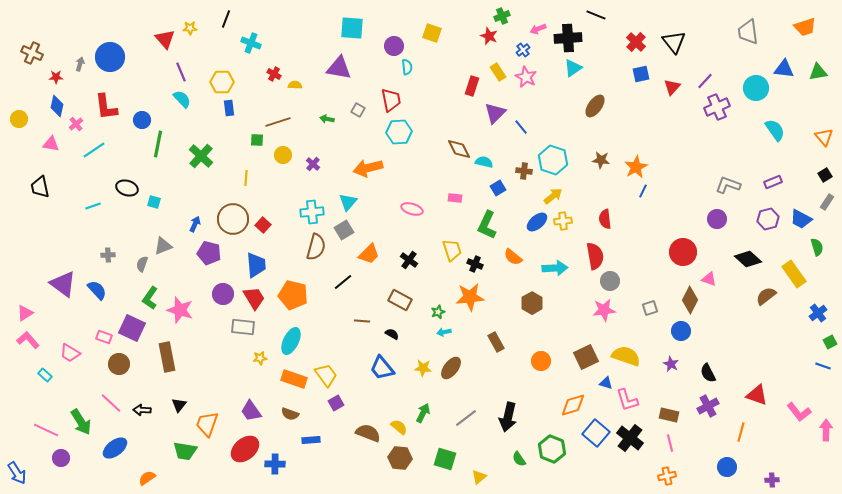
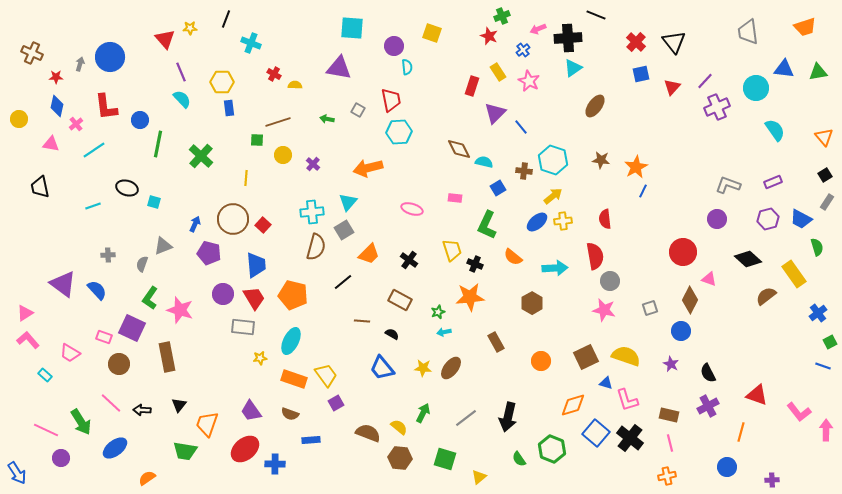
pink star at (526, 77): moved 3 px right, 4 px down
blue circle at (142, 120): moved 2 px left
pink star at (604, 310): rotated 20 degrees clockwise
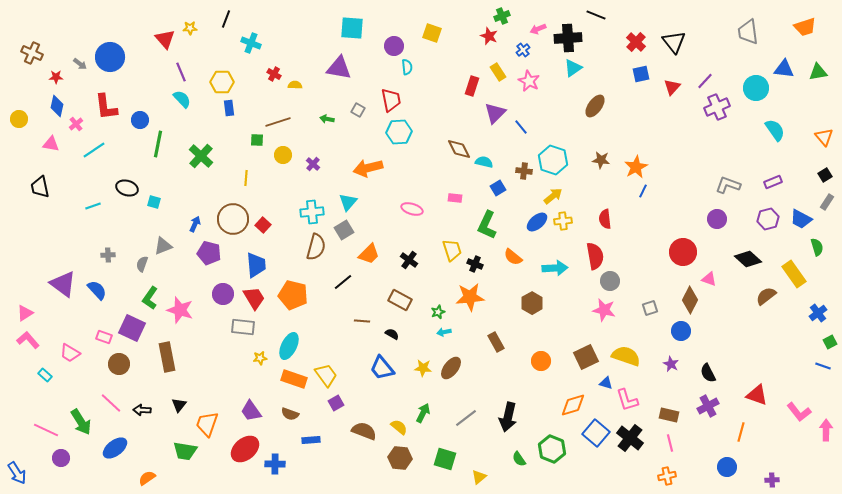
gray arrow at (80, 64): rotated 112 degrees clockwise
cyan ellipse at (291, 341): moved 2 px left, 5 px down
brown semicircle at (368, 433): moved 4 px left, 2 px up
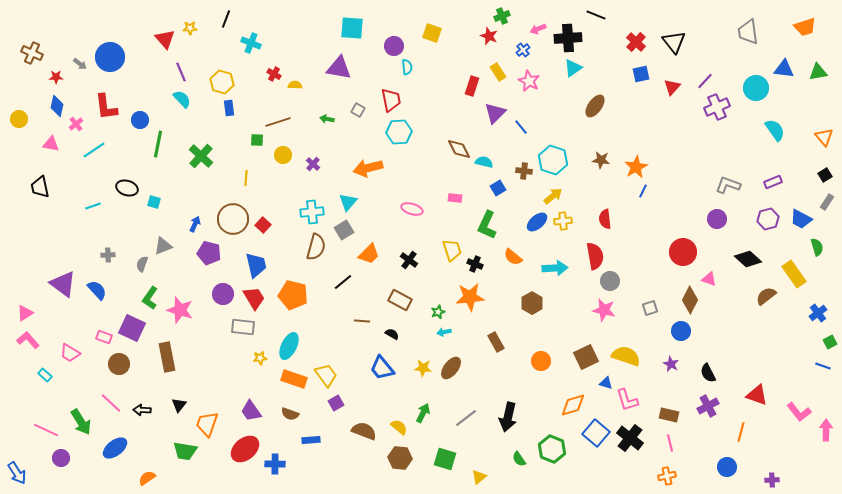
yellow hexagon at (222, 82): rotated 15 degrees clockwise
blue trapezoid at (256, 265): rotated 8 degrees counterclockwise
